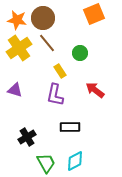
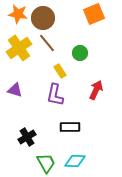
orange star: moved 1 px right, 6 px up
red arrow: moved 1 px right; rotated 78 degrees clockwise
cyan diamond: rotated 30 degrees clockwise
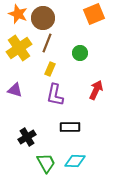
orange star: rotated 12 degrees clockwise
brown line: rotated 60 degrees clockwise
yellow rectangle: moved 10 px left, 2 px up; rotated 56 degrees clockwise
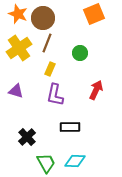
purple triangle: moved 1 px right, 1 px down
black cross: rotated 12 degrees counterclockwise
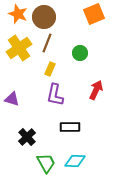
brown circle: moved 1 px right, 1 px up
purple triangle: moved 4 px left, 8 px down
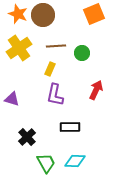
brown circle: moved 1 px left, 2 px up
brown line: moved 9 px right, 3 px down; rotated 66 degrees clockwise
green circle: moved 2 px right
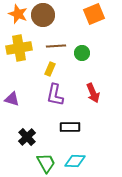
yellow cross: rotated 25 degrees clockwise
red arrow: moved 3 px left, 3 px down; rotated 132 degrees clockwise
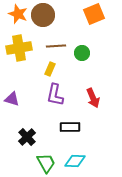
red arrow: moved 5 px down
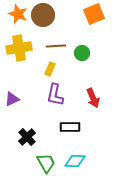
purple triangle: rotated 42 degrees counterclockwise
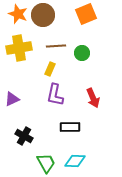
orange square: moved 8 px left
black cross: moved 3 px left, 1 px up; rotated 18 degrees counterclockwise
